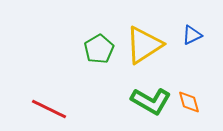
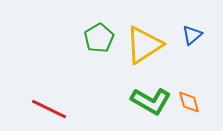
blue triangle: rotated 15 degrees counterclockwise
green pentagon: moved 11 px up
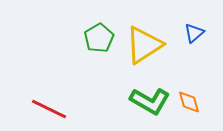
blue triangle: moved 2 px right, 2 px up
green L-shape: moved 1 px left
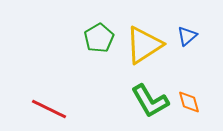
blue triangle: moved 7 px left, 3 px down
green L-shape: rotated 30 degrees clockwise
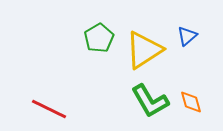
yellow triangle: moved 5 px down
orange diamond: moved 2 px right
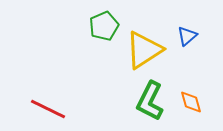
green pentagon: moved 5 px right, 12 px up; rotated 8 degrees clockwise
green L-shape: rotated 57 degrees clockwise
red line: moved 1 px left
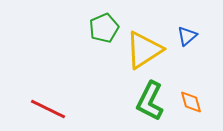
green pentagon: moved 2 px down
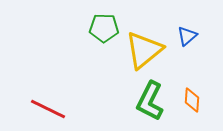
green pentagon: rotated 24 degrees clockwise
yellow triangle: rotated 6 degrees counterclockwise
orange diamond: moved 1 px right, 2 px up; rotated 20 degrees clockwise
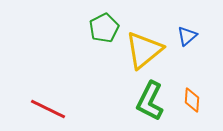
green pentagon: rotated 28 degrees counterclockwise
